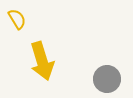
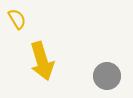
gray circle: moved 3 px up
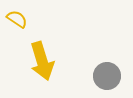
yellow semicircle: rotated 25 degrees counterclockwise
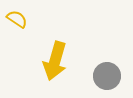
yellow arrow: moved 13 px right; rotated 33 degrees clockwise
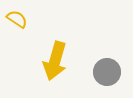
gray circle: moved 4 px up
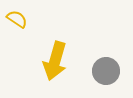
gray circle: moved 1 px left, 1 px up
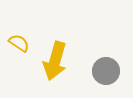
yellow semicircle: moved 2 px right, 24 px down
